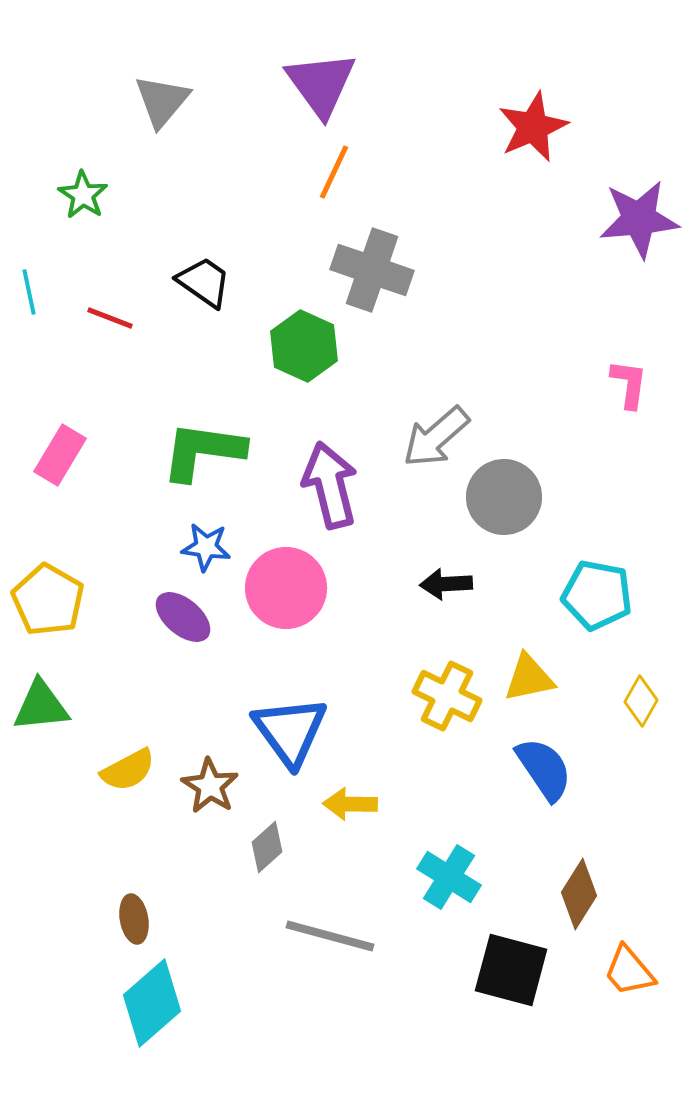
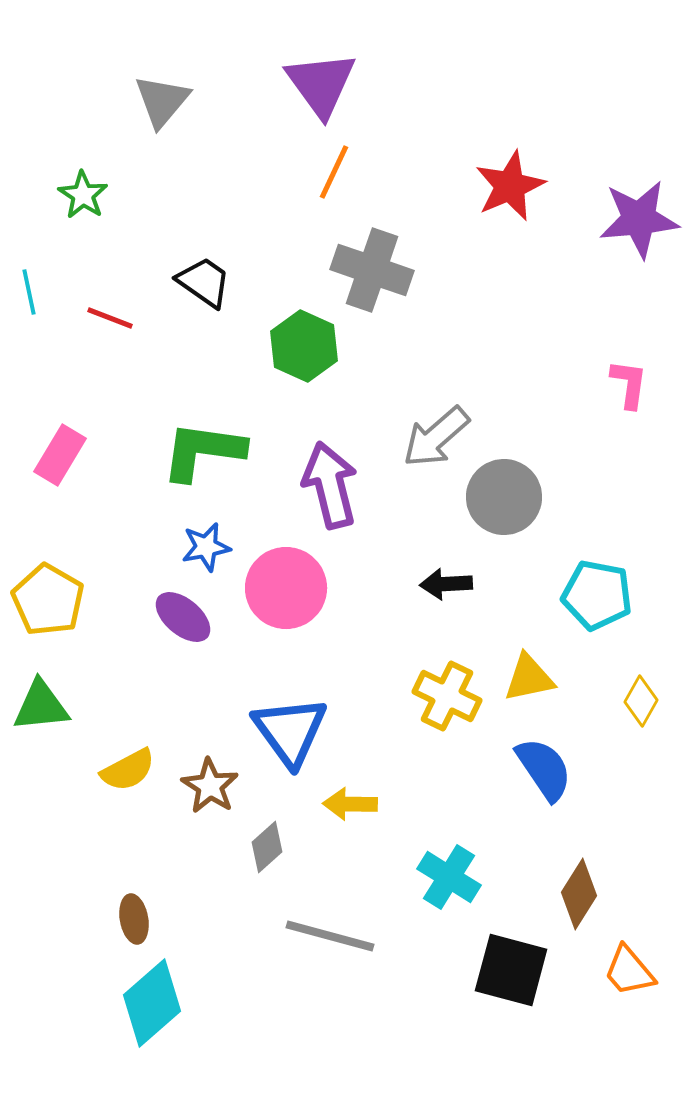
red star: moved 23 px left, 59 px down
blue star: rotated 18 degrees counterclockwise
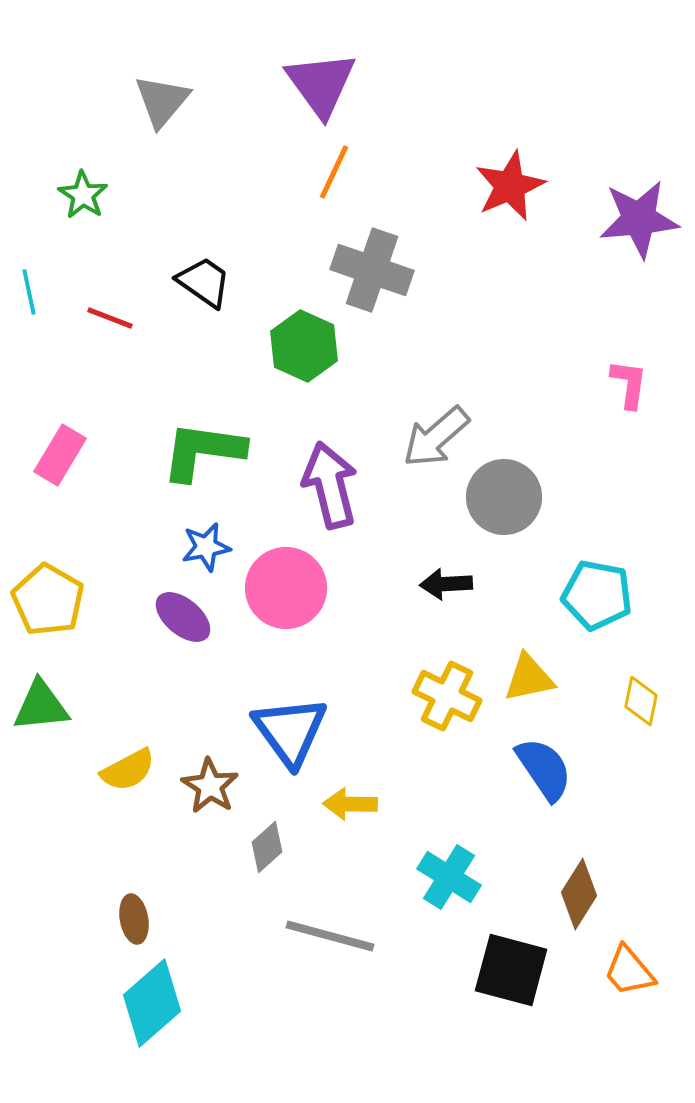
yellow diamond: rotated 18 degrees counterclockwise
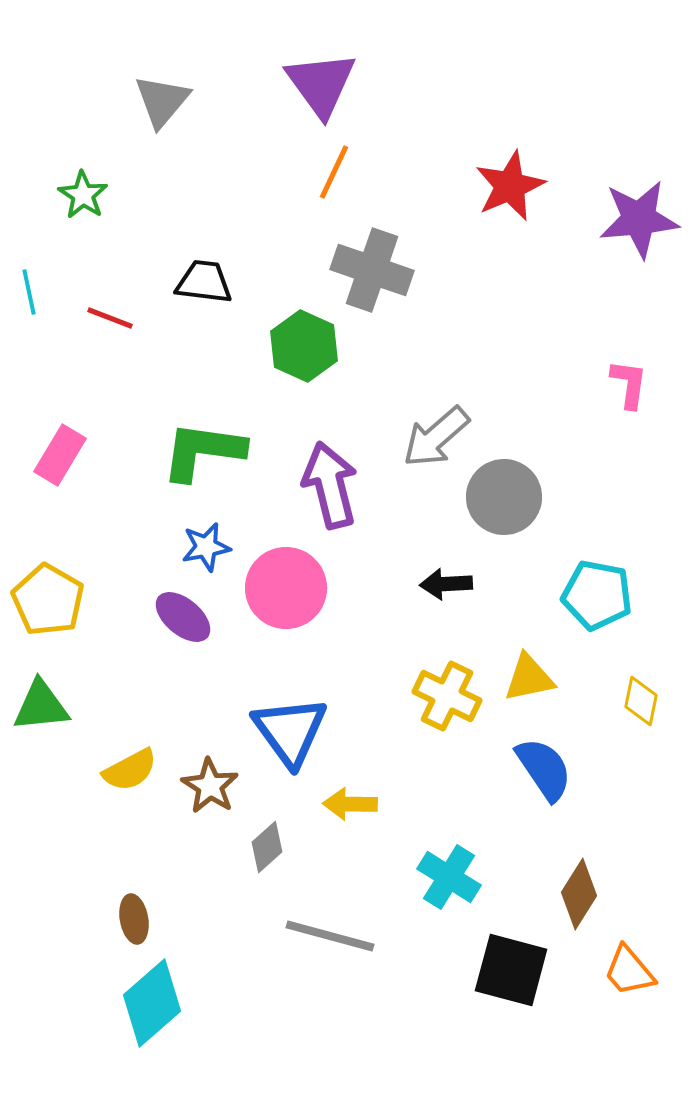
black trapezoid: rotated 28 degrees counterclockwise
yellow semicircle: moved 2 px right
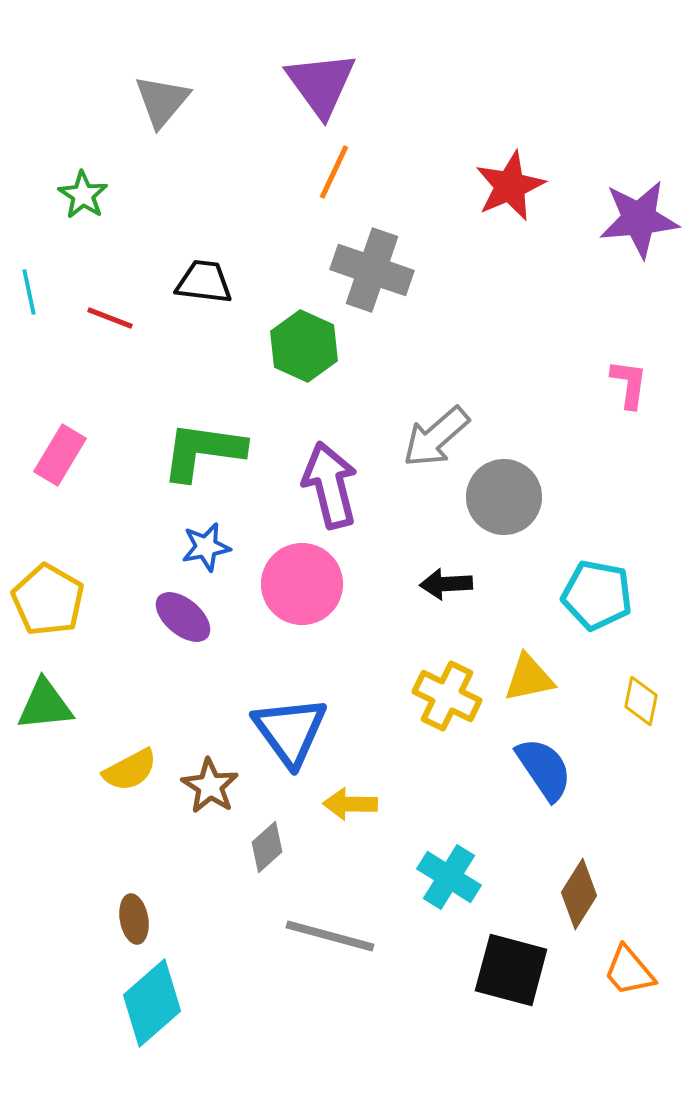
pink circle: moved 16 px right, 4 px up
green triangle: moved 4 px right, 1 px up
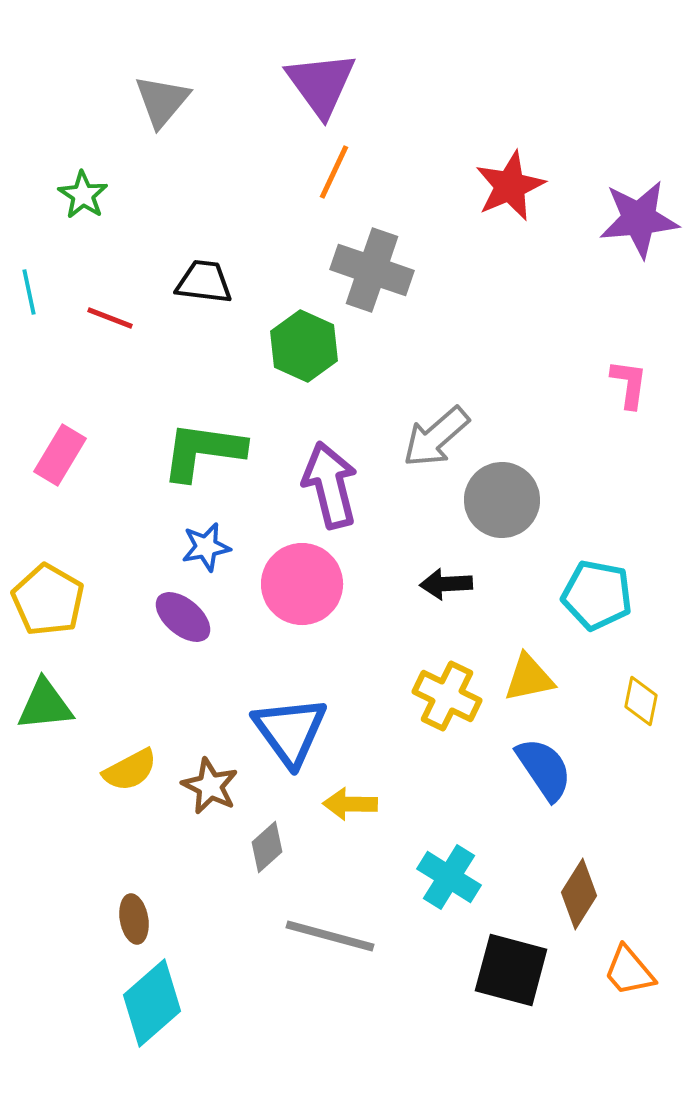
gray circle: moved 2 px left, 3 px down
brown star: rotated 6 degrees counterclockwise
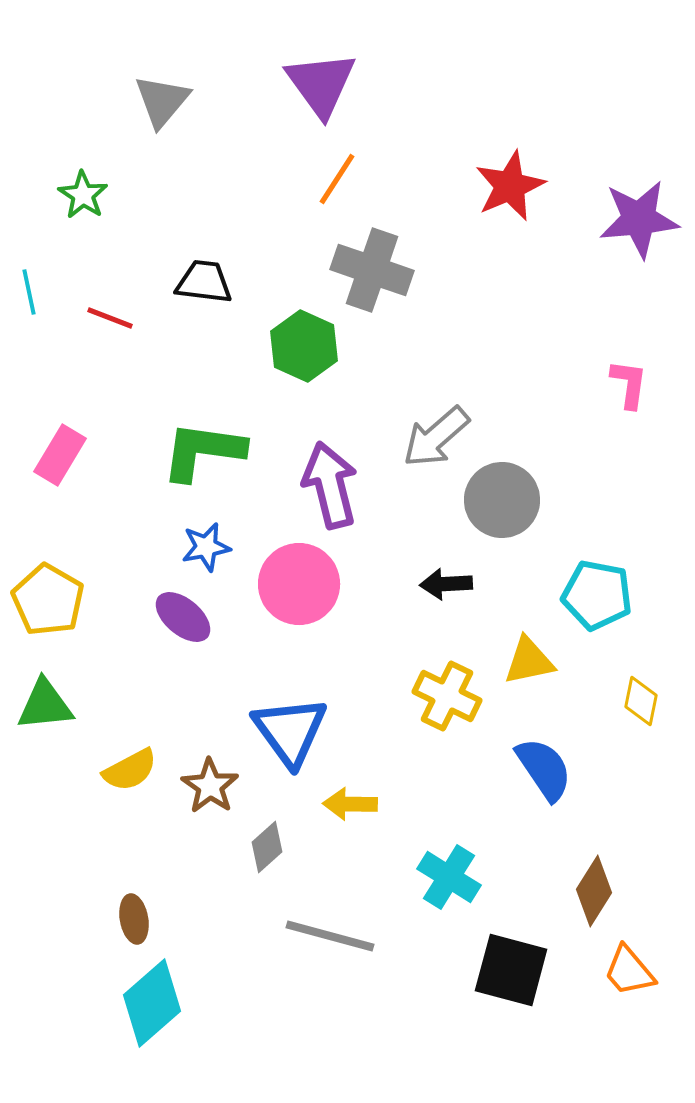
orange line: moved 3 px right, 7 px down; rotated 8 degrees clockwise
pink circle: moved 3 px left
yellow triangle: moved 17 px up
brown star: rotated 8 degrees clockwise
brown diamond: moved 15 px right, 3 px up
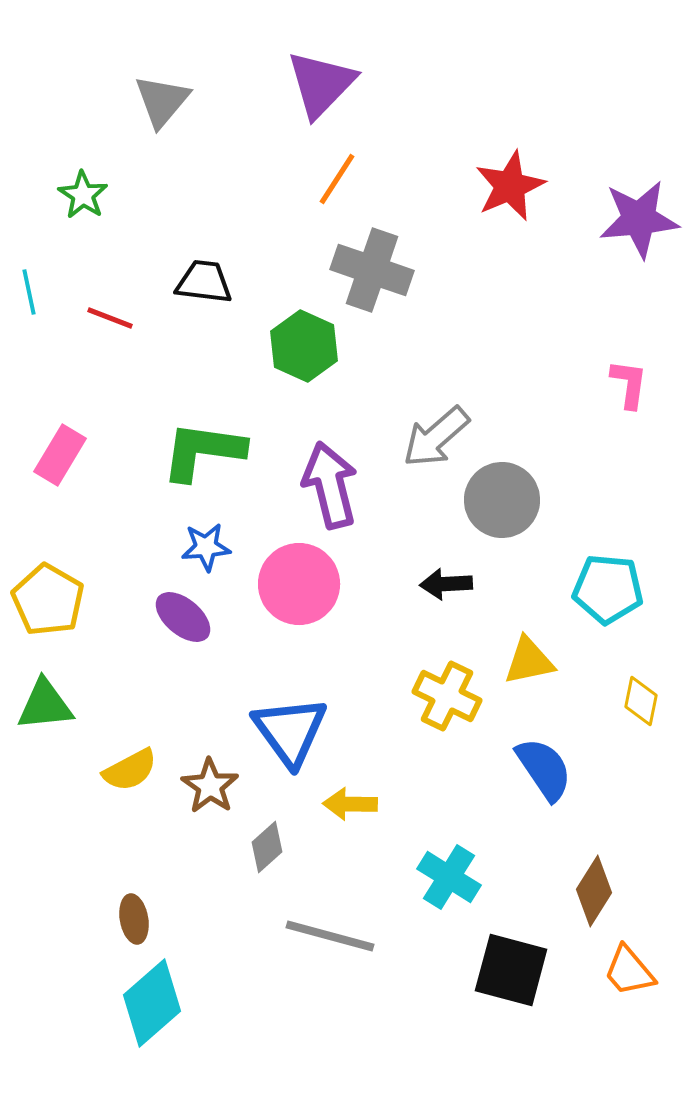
purple triangle: rotated 20 degrees clockwise
blue star: rotated 6 degrees clockwise
cyan pentagon: moved 11 px right, 6 px up; rotated 6 degrees counterclockwise
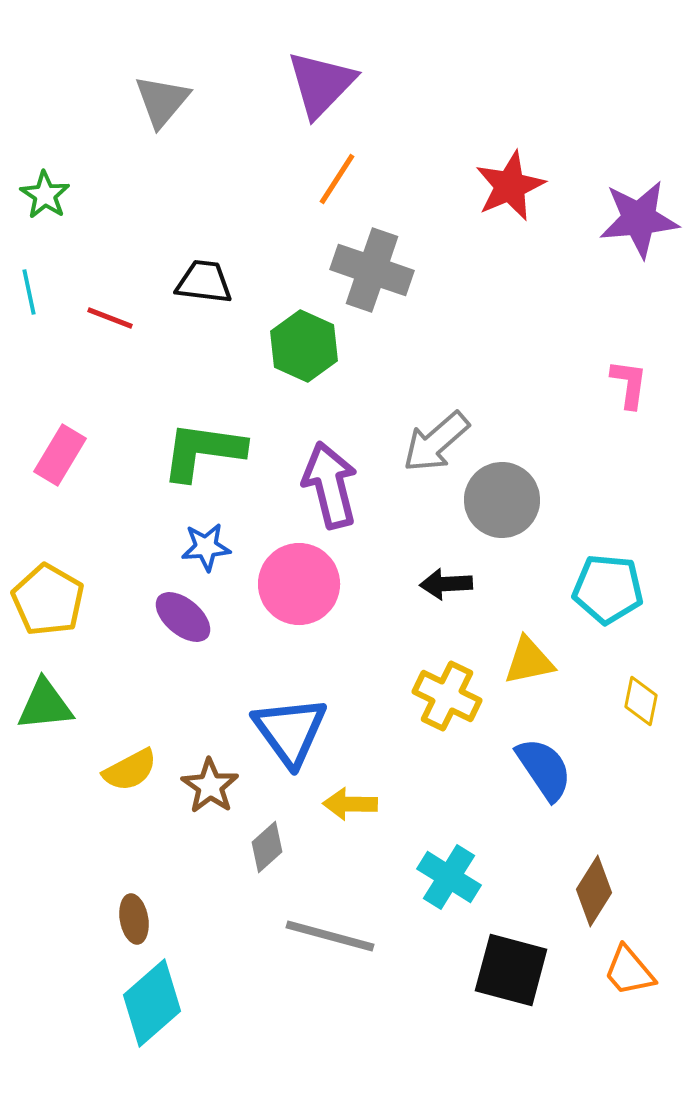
green star: moved 38 px left
gray arrow: moved 5 px down
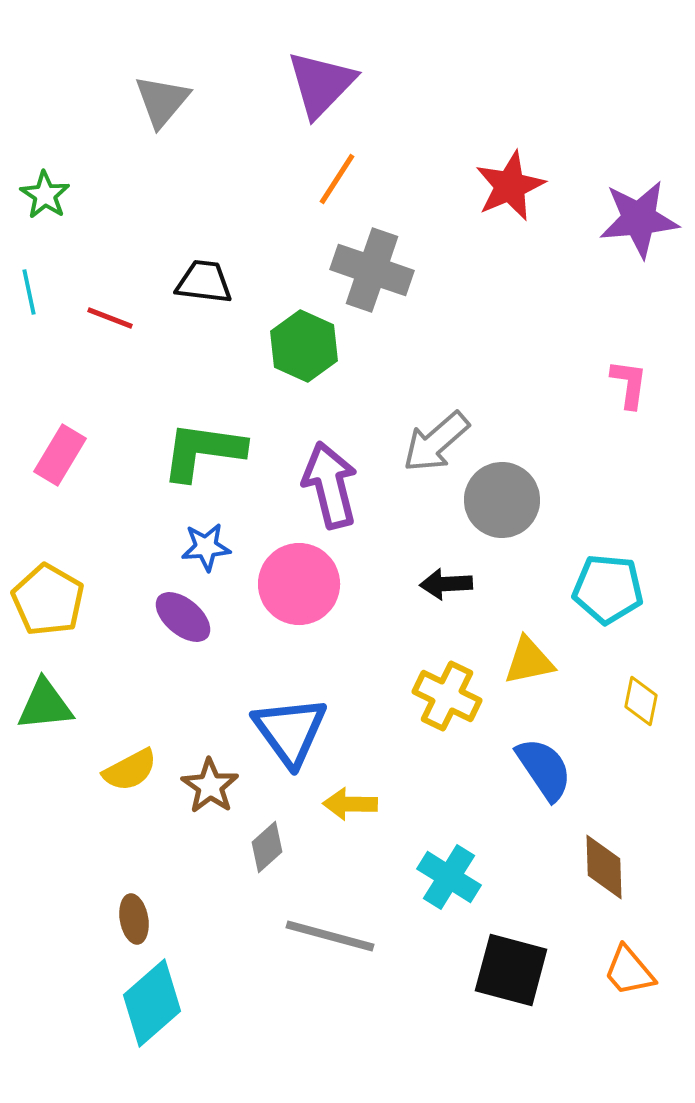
brown diamond: moved 10 px right, 24 px up; rotated 34 degrees counterclockwise
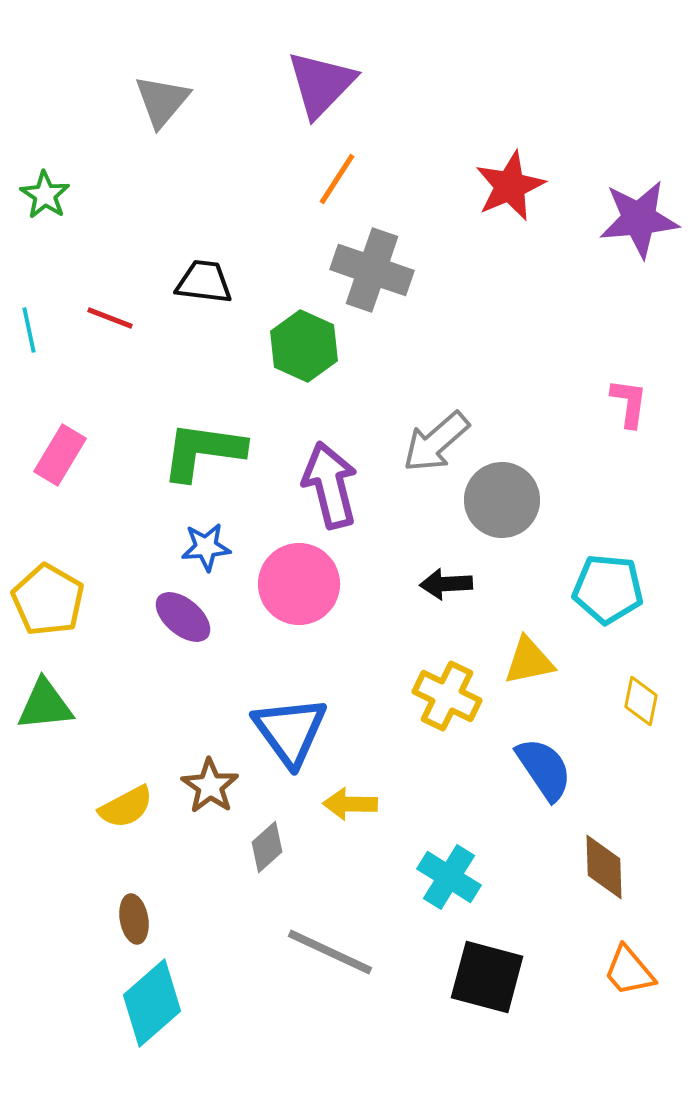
cyan line: moved 38 px down
pink L-shape: moved 19 px down
yellow semicircle: moved 4 px left, 37 px down
gray line: moved 16 px down; rotated 10 degrees clockwise
black square: moved 24 px left, 7 px down
